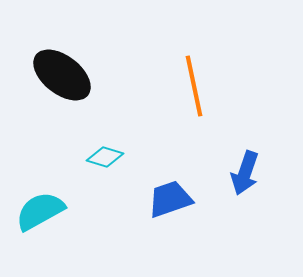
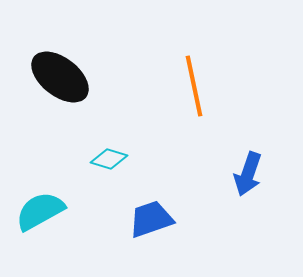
black ellipse: moved 2 px left, 2 px down
cyan diamond: moved 4 px right, 2 px down
blue arrow: moved 3 px right, 1 px down
blue trapezoid: moved 19 px left, 20 px down
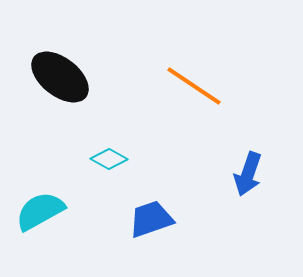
orange line: rotated 44 degrees counterclockwise
cyan diamond: rotated 12 degrees clockwise
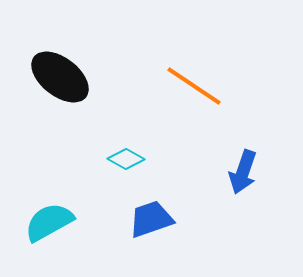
cyan diamond: moved 17 px right
blue arrow: moved 5 px left, 2 px up
cyan semicircle: moved 9 px right, 11 px down
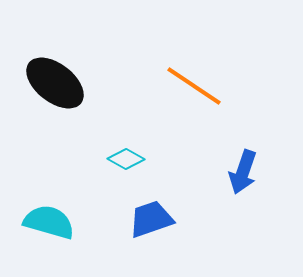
black ellipse: moved 5 px left, 6 px down
cyan semicircle: rotated 45 degrees clockwise
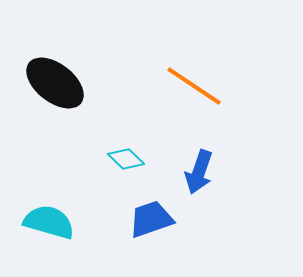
cyan diamond: rotated 15 degrees clockwise
blue arrow: moved 44 px left
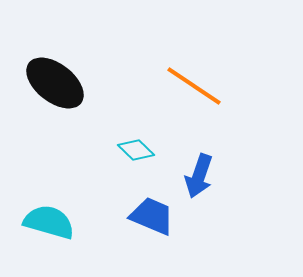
cyan diamond: moved 10 px right, 9 px up
blue arrow: moved 4 px down
blue trapezoid: moved 1 px right, 3 px up; rotated 42 degrees clockwise
